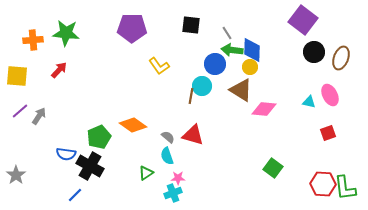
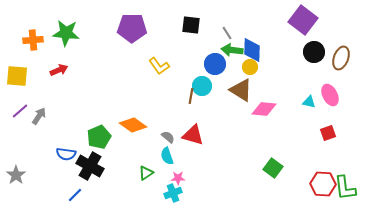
red arrow: rotated 24 degrees clockwise
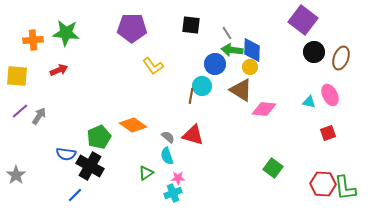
yellow L-shape: moved 6 px left
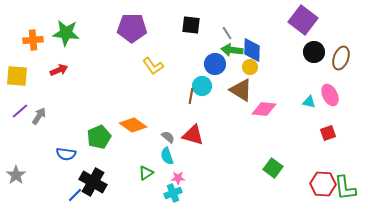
black cross: moved 3 px right, 16 px down
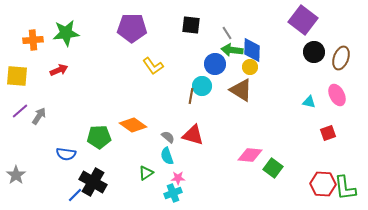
green star: rotated 12 degrees counterclockwise
pink ellipse: moved 7 px right
pink diamond: moved 14 px left, 46 px down
green pentagon: rotated 20 degrees clockwise
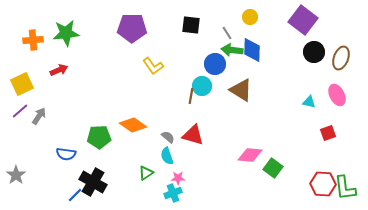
yellow circle: moved 50 px up
yellow square: moved 5 px right, 8 px down; rotated 30 degrees counterclockwise
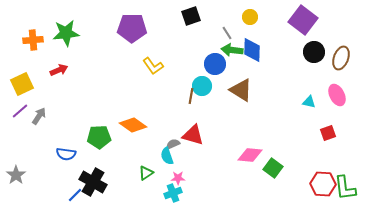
black square: moved 9 px up; rotated 24 degrees counterclockwise
gray semicircle: moved 5 px right, 7 px down; rotated 64 degrees counterclockwise
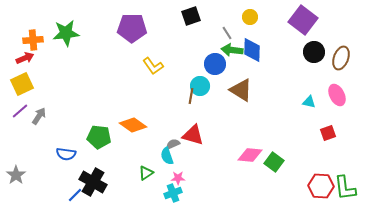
red arrow: moved 34 px left, 12 px up
cyan circle: moved 2 px left
green pentagon: rotated 10 degrees clockwise
green square: moved 1 px right, 6 px up
red hexagon: moved 2 px left, 2 px down
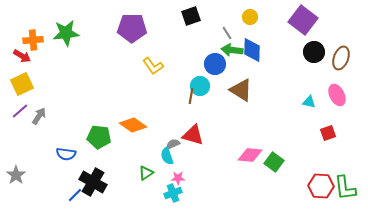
red arrow: moved 3 px left, 2 px up; rotated 54 degrees clockwise
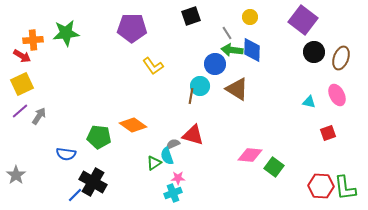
brown triangle: moved 4 px left, 1 px up
green square: moved 5 px down
green triangle: moved 8 px right, 10 px up
